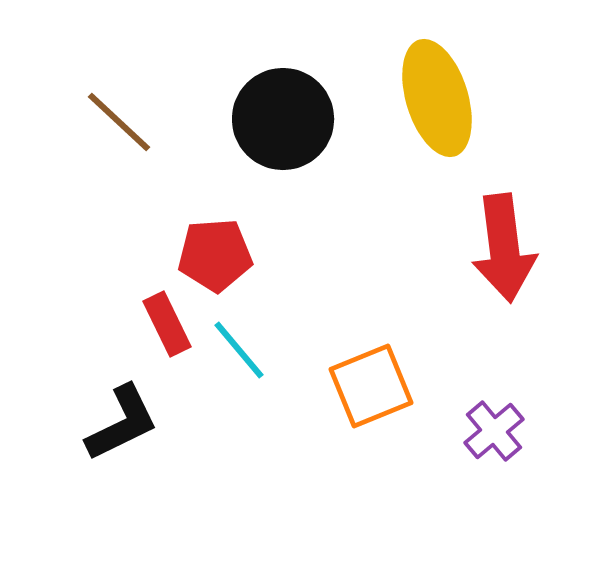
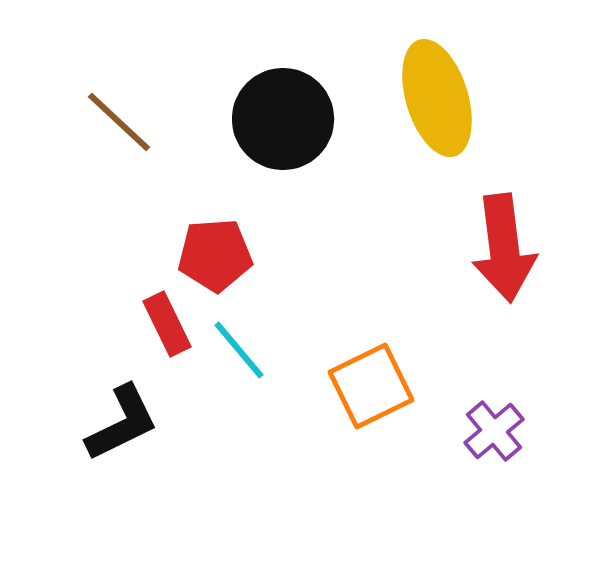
orange square: rotated 4 degrees counterclockwise
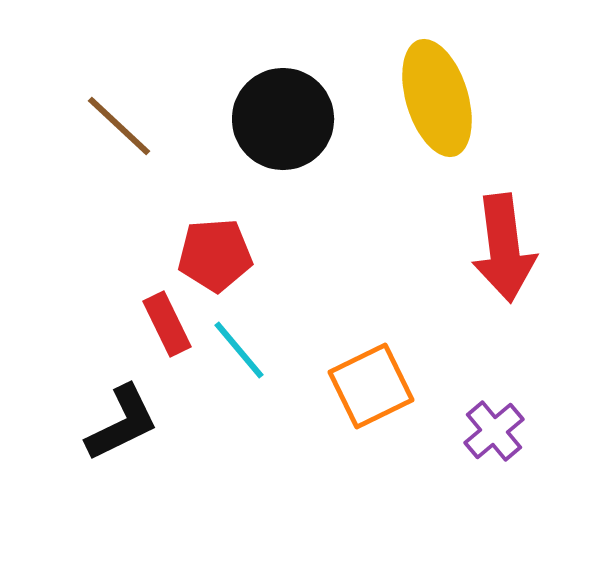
brown line: moved 4 px down
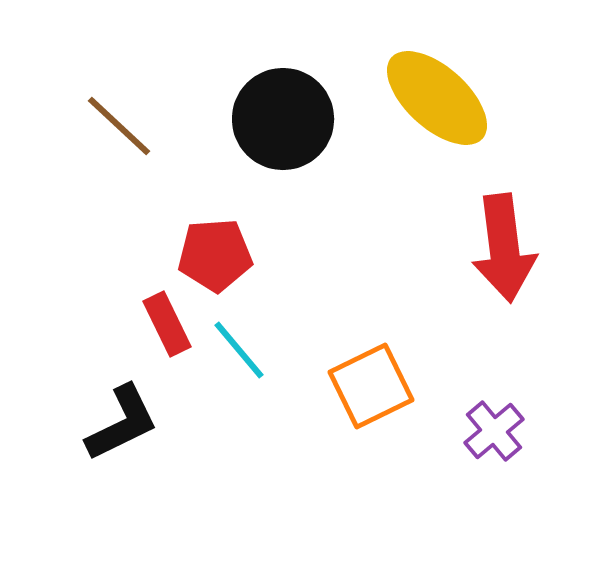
yellow ellipse: rotated 31 degrees counterclockwise
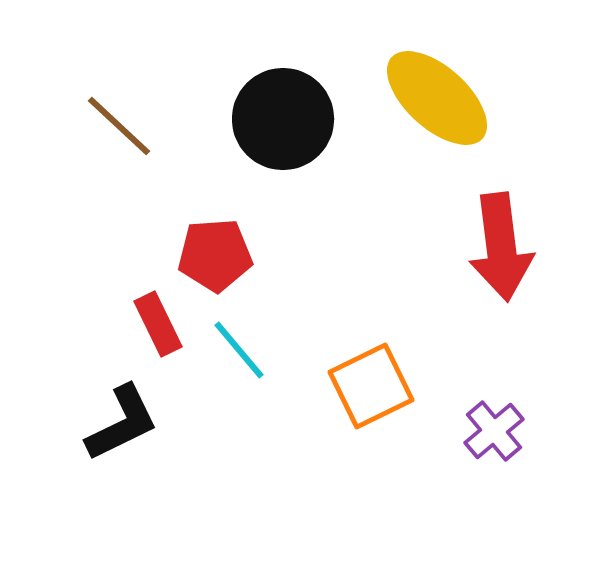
red arrow: moved 3 px left, 1 px up
red rectangle: moved 9 px left
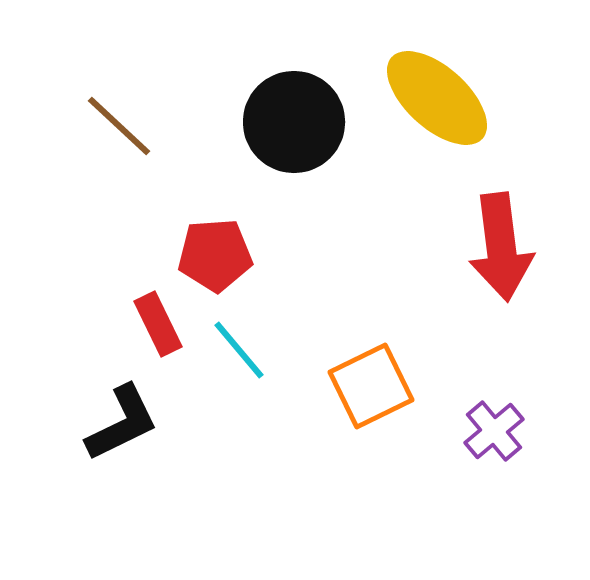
black circle: moved 11 px right, 3 px down
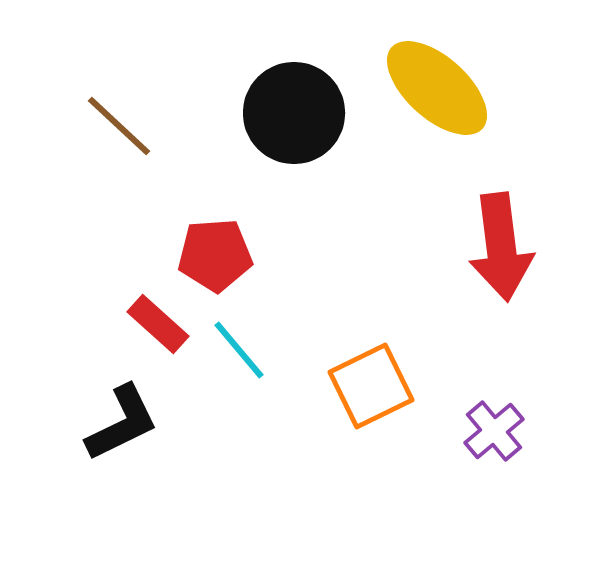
yellow ellipse: moved 10 px up
black circle: moved 9 px up
red rectangle: rotated 22 degrees counterclockwise
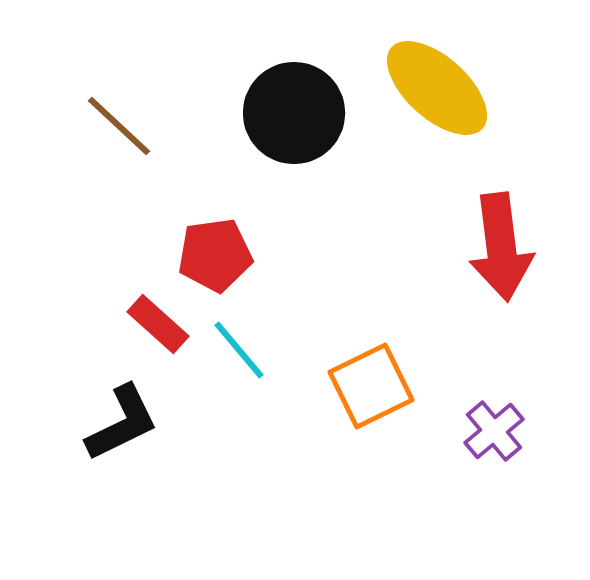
red pentagon: rotated 4 degrees counterclockwise
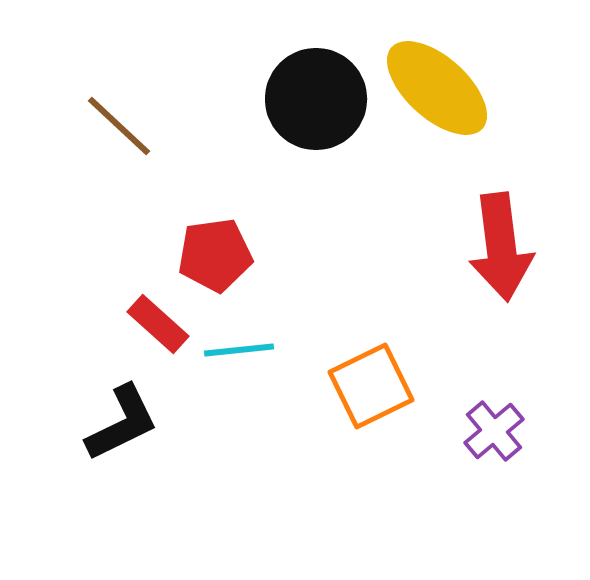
black circle: moved 22 px right, 14 px up
cyan line: rotated 56 degrees counterclockwise
